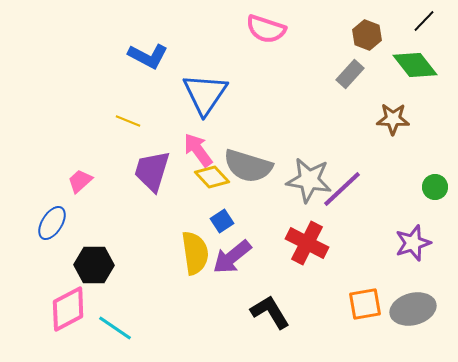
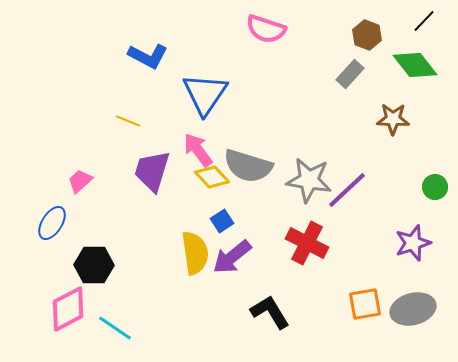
purple line: moved 5 px right, 1 px down
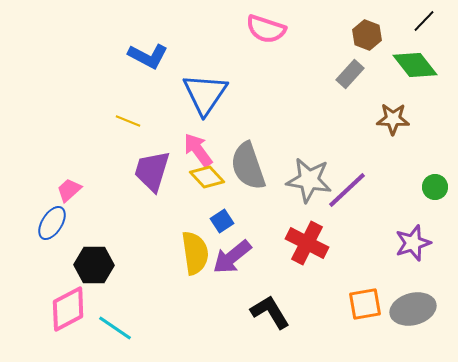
gray semicircle: rotated 54 degrees clockwise
yellow diamond: moved 5 px left
pink trapezoid: moved 11 px left, 9 px down
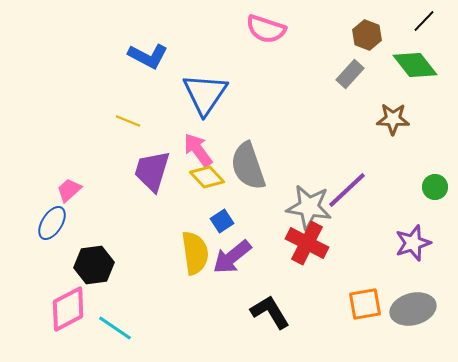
gray star: moved 27 px down
black hexagon: rotated 9 degrees counterclockwise
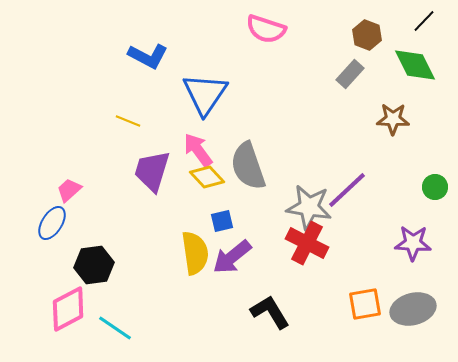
green diamond: rotated 12 degrees clockwise
blue square: rotated 20 degrees clockwise
purple star: rotated 21 degrees clockwise
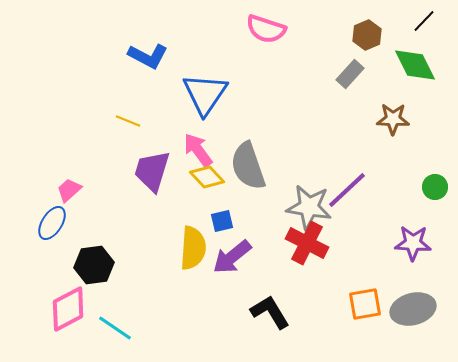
brown hexagon: rotated 16 degrees clockwise
yellow semicircle: moved 2 px left, 5 px up; rotated 12 degrees clockwise
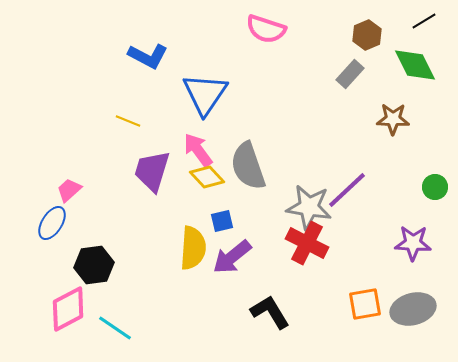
black line: rotated 15 degrees clockwise
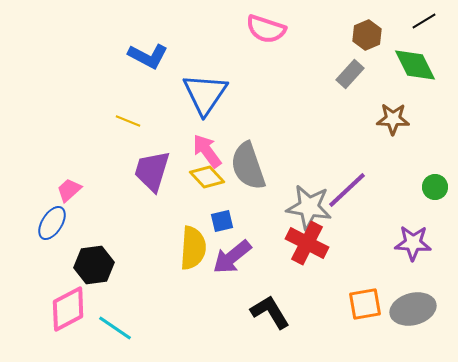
pink arrow: moved 9 px right, 1 px down
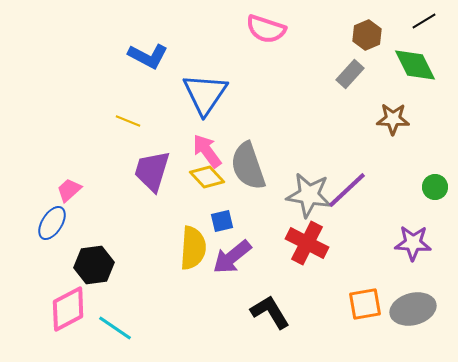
gray star: moved 12 px up
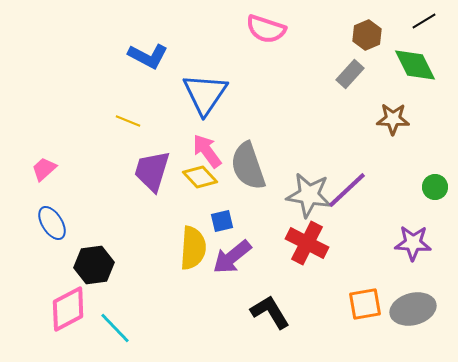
yellow diamond: moved 7 px left
pink trapezoid: moved 25 px left, 21 px up
blue ellipse: rotated 64 degrees counterclockwise
cyan line: rotated 12 degrees clockwise
